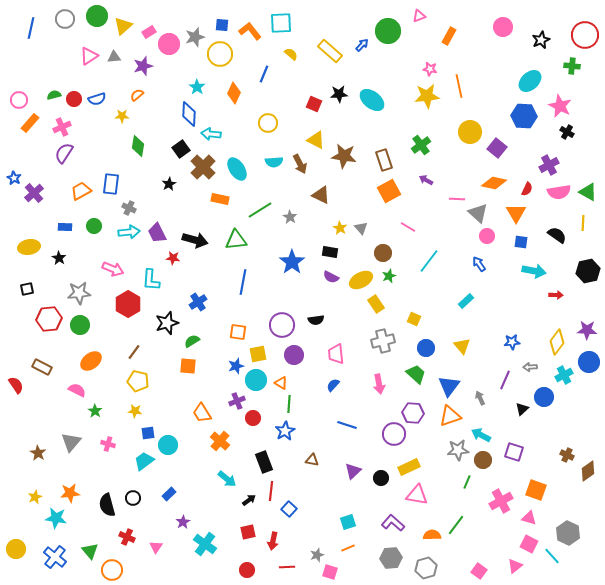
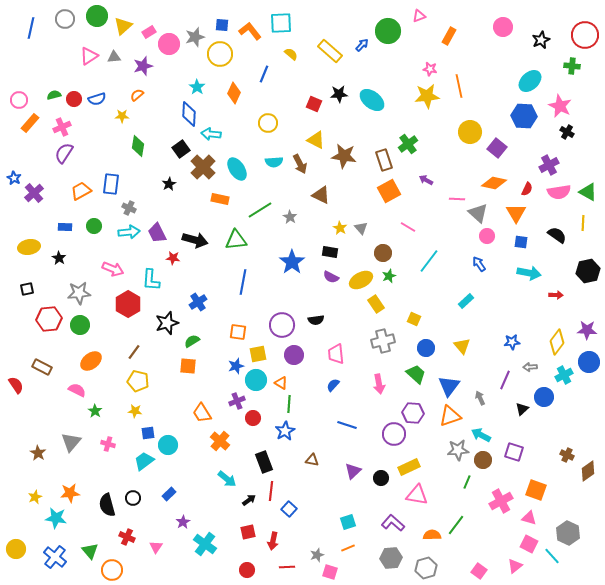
green cross at (421, 145): moved 13 px left, 1 px up
cyan arrow at (534, 271): moved 5 px left, 2 px down
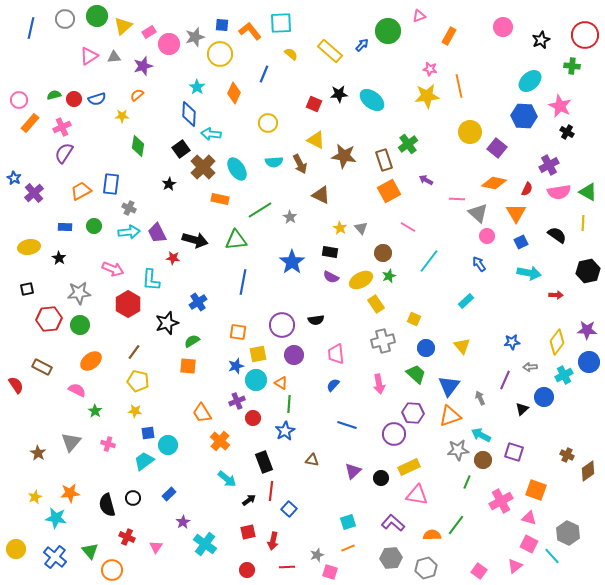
blue square at (521, 242): rotated 32 degrees counterclockwise
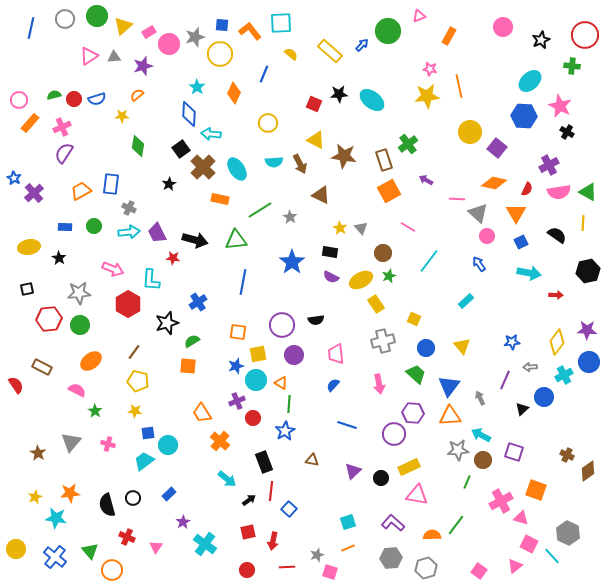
orange triangle at (450, 416): rotated 15 degrees clockwise
pink triangle at (529, 518): moved 8 px left
